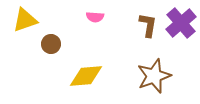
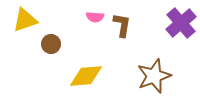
brown L-shape: moved 26 px left
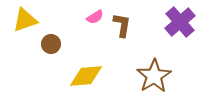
pink semicircle: rotated 36 degrees counterclockwise
purple cross: moved 1 px left, 1 px up
brown star: rotated 12 degrees counterclockwise
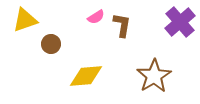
pink semicircle: moved 1 px right
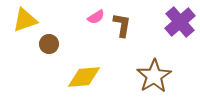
brown circle: moved 2 px left
yellow diamond: moved 2 px left, 1 px down
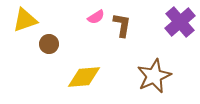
brown star: rotated 8 degrees clockwise
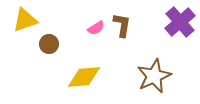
pink semicircle: moved 11 px down
